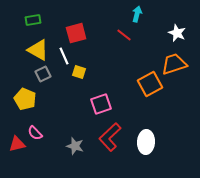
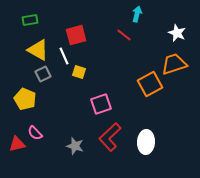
green rectangle: moved 3 px left
red square: moved 2 px down
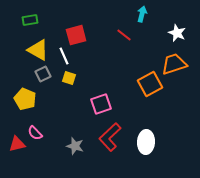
cyan arrow: moved 5 px right
yellow square: moved 10 px left, 6 px down
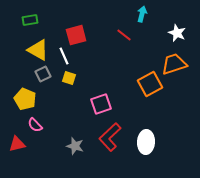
pink semicircle: moved 8 px up
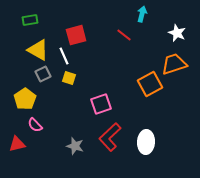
yellow pentagon: rotated 15 degrees clockwise
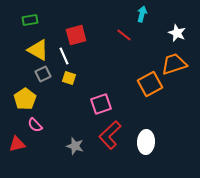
red L-shape: moved 2 px up
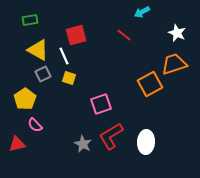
cyan arrow: moved 2 px up; rotated 133 degrees counterclockwise
red L-shape: moved 1 px right, 1 px down; rotated 12 degrees clockwise
gray star: moved 8 px right, 2 px up; rotated 12 degrees clockwise
